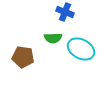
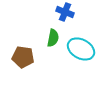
green semicircle: rotated 78 degrees counterclockwise
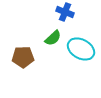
green semicircle: rotated 36 degrees clockwise
brown pentagon: rotated 10 degrees counterclockwise
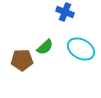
green semicircle: moved 8 px left, 9 px down
brown pentagon: moved 1 px left, 3 px down
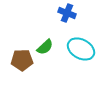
blue cross: moved 2 px right, 1 px down
